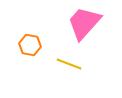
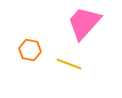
orange hexagon: moved 5 px down
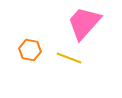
yellow line: moved 6 px up
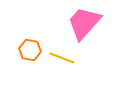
yellow line: moved 7 px left
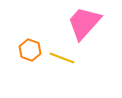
orange hexagon: rotated 10 degrees clockwise
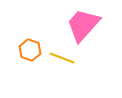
pink trapezoid: moved 1 px left, 2 px down
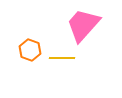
yellow line: rotated 20 degrees counterclockwise
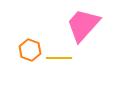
yellow line: moved 3 px left
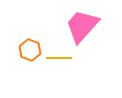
pink trapezoid: moved 1 px left, 1 px down
